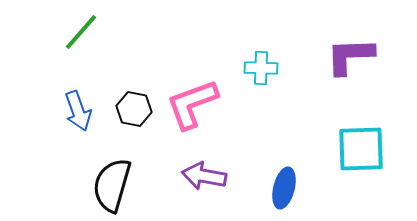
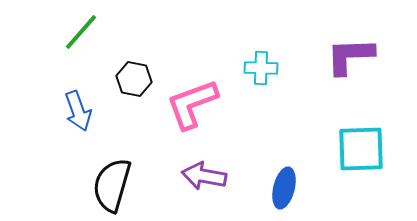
black hexagon: moved 30 px up
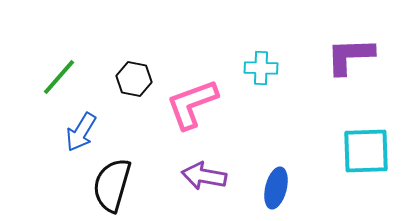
green line: moved 22 px left, 45 px down
blue arrow: moved 3 px right, 21 px down; rotated 51 degrees clockwise
cyan square: moved 5 px right, 2 px down
blue ellipse: moved 8 px left
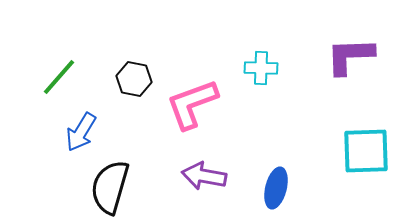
black semicircle: moved 2 px left, 2 px down
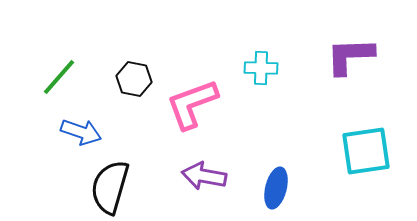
blue arrow: rotated 102 degrees counterclockwise
cyan square: rotated 6 degrees counterclockwise
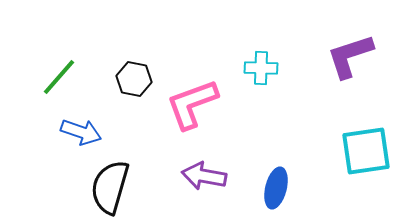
purple L-shape: rotated 16 degrees counterclockwise
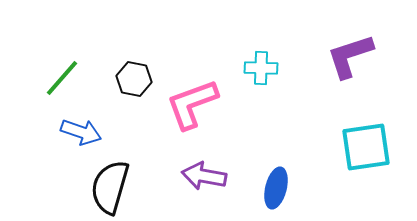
green line: moved 3 px right, 1 px down
cyan square: moved 4 px up
